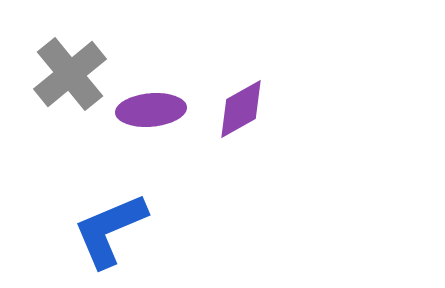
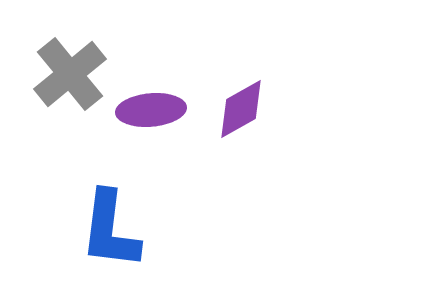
blue L-shape: rotated 60 degrees counterclockwise
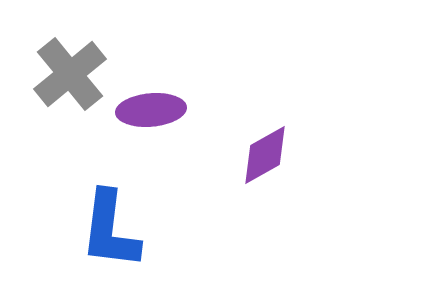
purple diamond: moved 24 px right, 46 px down
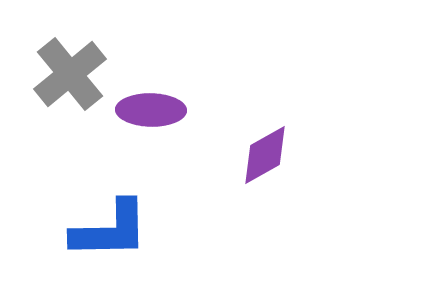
purple ellipse: rotated 6 degrees clockwise
blue L-shape: rotated 98 degrees counterclockwise
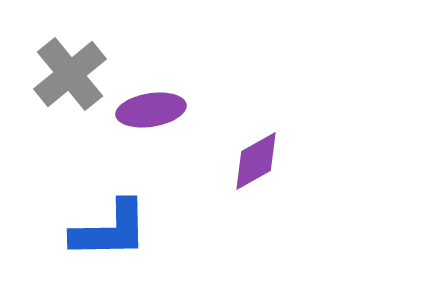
purple ellipse: rotated 10 degrees counterclockwise
purple diamond: moved 9 px left, 6 px down
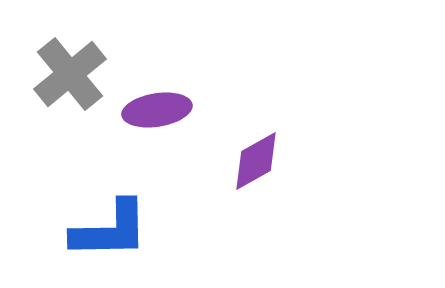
purple ellipse: moved 6 px right
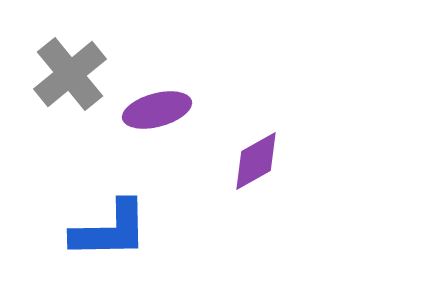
purple ellipse: rotated 6 degrees counterclockwise
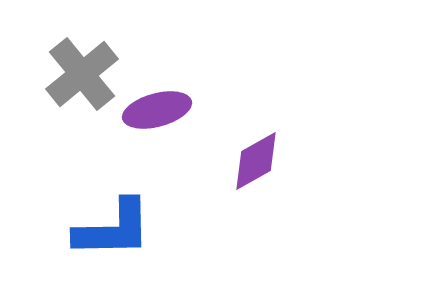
gray cross: moved 12 px right
blue L-shape: moved 3 px right, 1 px up
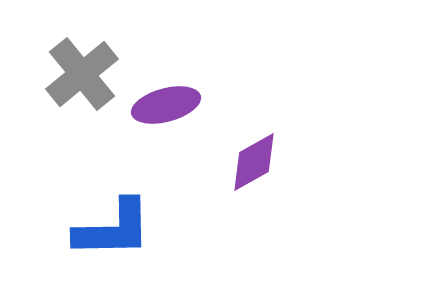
purple ellipse: moved 9 px right, 5 px up
purple diamond: moved 2 px left, 1 px down
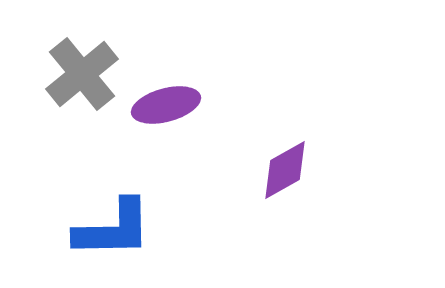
purple diamond: moved 31 px right, 8 px down
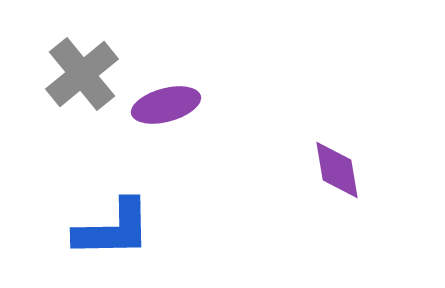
purple diamond: moved 52 px right; rotated 70 degrees counterclockwise
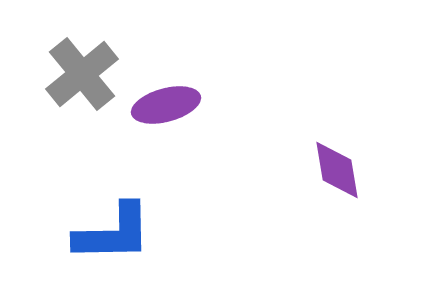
blue L-shape: moved 4 px down
